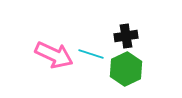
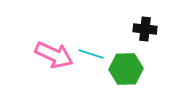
black cross: moved 19 px right, 7 px up; rotated 15 degrees clockwise
green hexagon: rotated 24 degrees clockwise
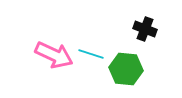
black cross: rotated 15 degrees clockwise
green hexagon: rotated 8 degrees clockwise
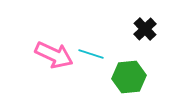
black cross: rotated 25 degrees clockwise
green hexagon: moved 3 px right, 8 px down; rotated 12 degrees counterclockwise
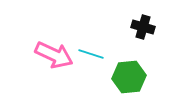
black cross: moved 2 px left, 2 px up; rotated 30 degrees counterclockwise
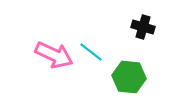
cyan line: moved 2 px up; rotated 20 degrees clockwise
green hexagon: rotated 12 degrees clockwise
